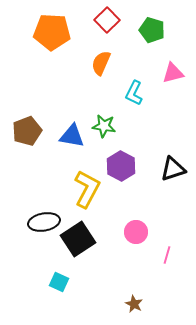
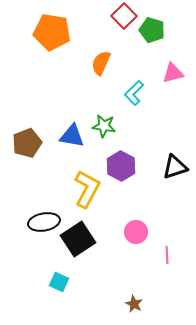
red square: moved 17 px right, 4 px up
orange pentagon: rotated 6 degrees clockwise
cyan L-shape: rotated 20 degrees clockwise
brown pentagon: moved 12 px down
black triangle: moved 2 px right, 2 px up
pink line: rotated 18 degrees counterclockwise
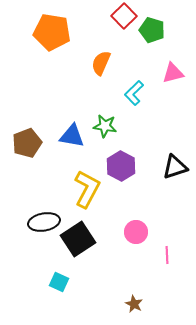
green star: moved 1 px right
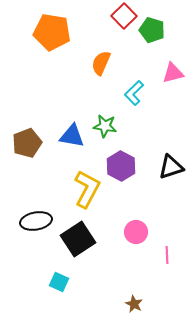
black triangle: moved 4 px left
black ellipse: moved 8 px left, 1 px up
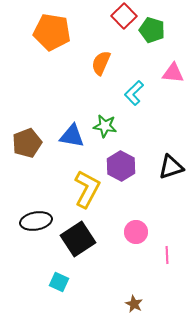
pink triangle: rotated 20 degrees clockwise
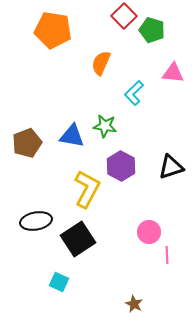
orange pentagon: moved 1 px right, 2 px up
pink circle: moved 13 px right
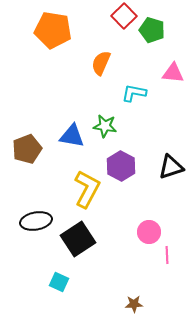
cyan L-shape: rotated 55 degrees clockwise
brown pentagon: moved 6 px down
brown star: rotated 30 degrees counterclockwise
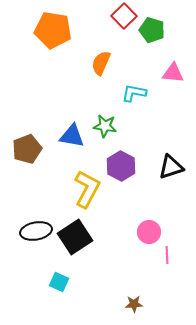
black ellipse: moved 10 px down
black square: moved 3 px left, 2 px up
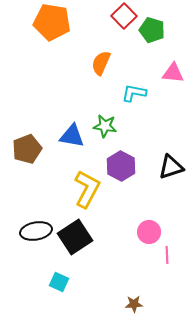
orange pentagon: moved 1 px left, 8 px up
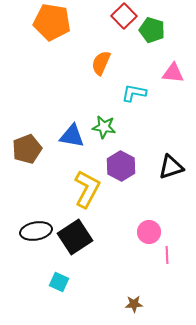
green star: moved 1 px left, 1 px down
